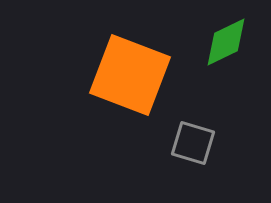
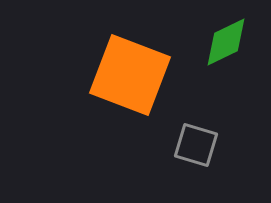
gray square: moved 3 px right, 2 px down
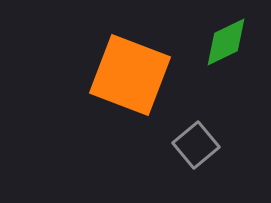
gray square: rotated 33 degrees clockwise
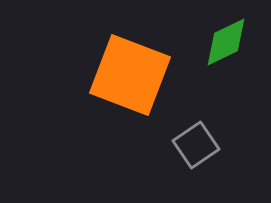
gray square: rotated 6 degrees clockwise
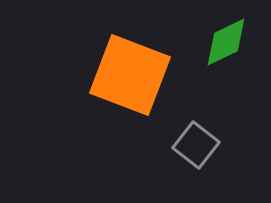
gray square: rotated 18 degrees counterclockwise
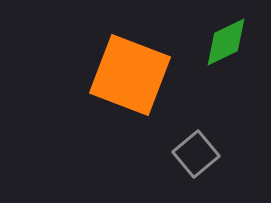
gray square: moved 9 px down; rotated 12 degrees clockwise
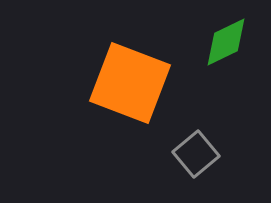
orange square: moved 8 px down
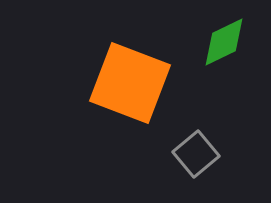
green diamond: moved 2 px left
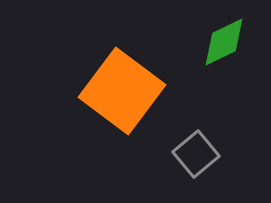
orange square: moved 8 px left, 8 px down; rotated 16 degrees clockwise
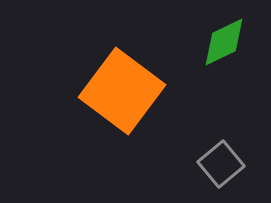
gray square: moved 25 px right, 10 px down
